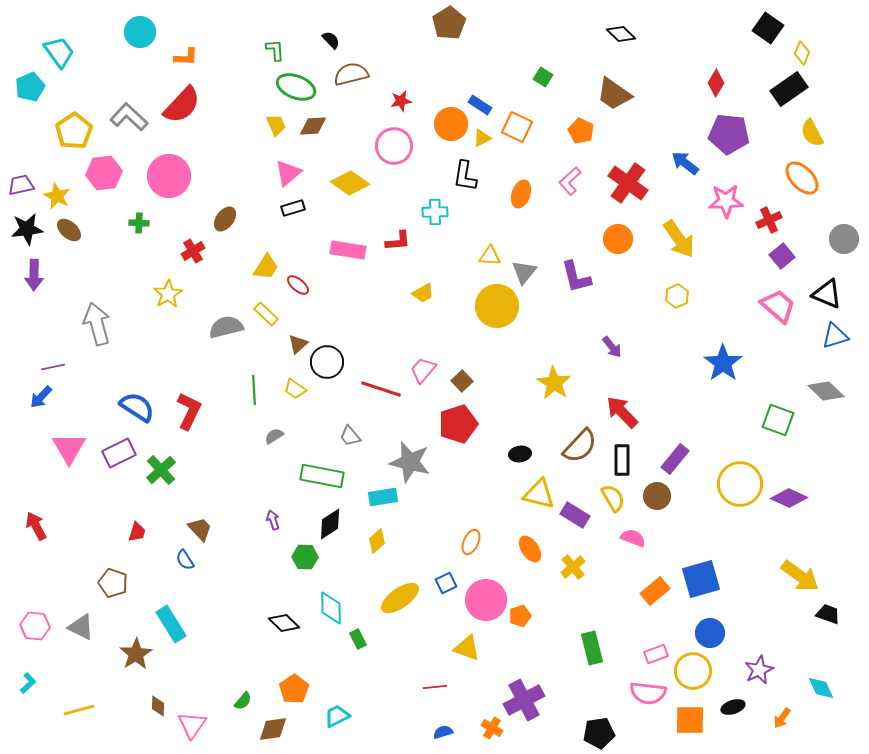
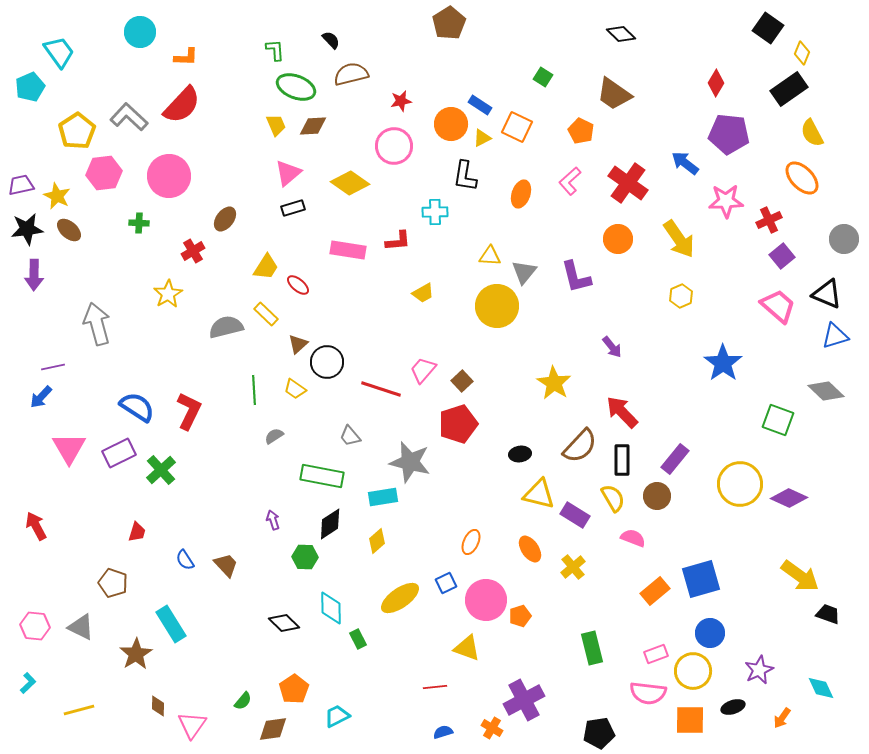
yellow pentagon at (74, 131): moved 3 px right
yellow hexagon at (677, 296): moved 4 px right
brown trapezoid at (200, 529): moved 26 px right, 36 px down
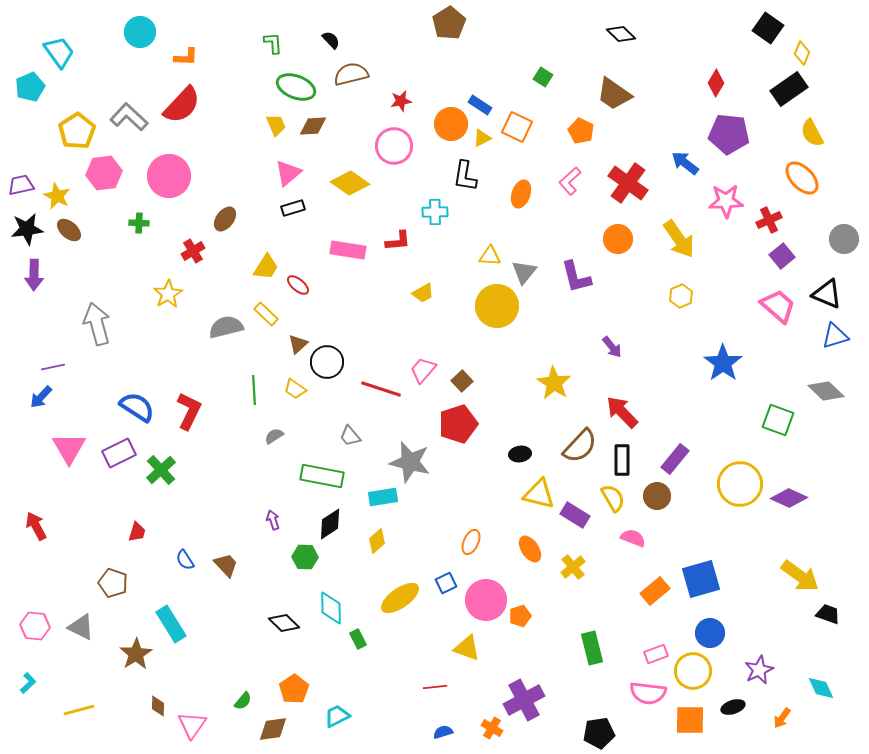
green L-shape at (275, 50): moved 2 px left, 7 px up
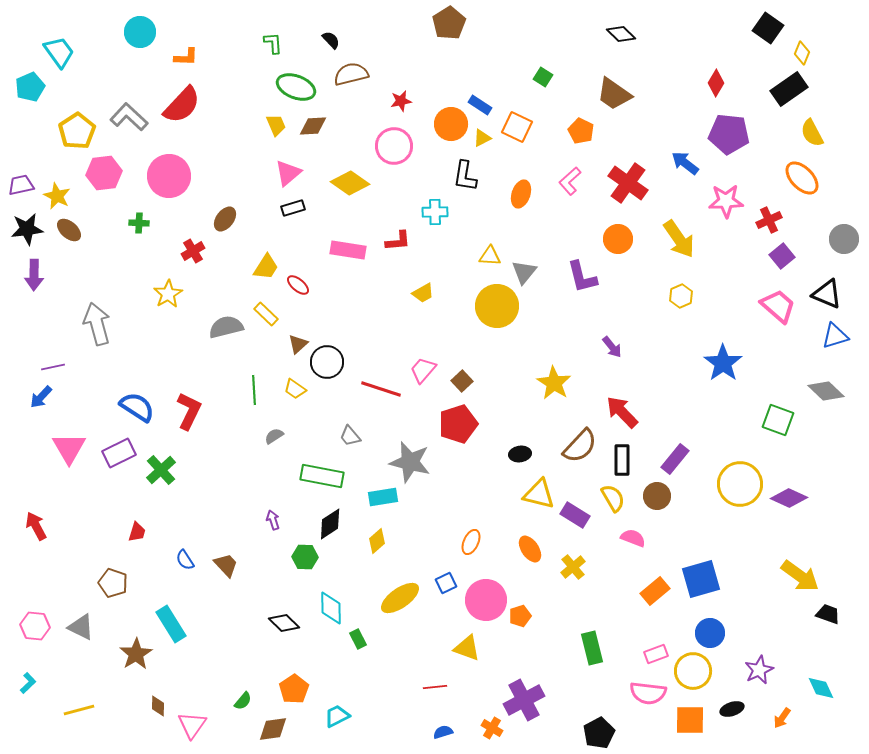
purple L-shape at (576, 277): moved 6 px right
black ellipse at (733, 707): moved 1 px left, 2 px down
black pentagon at (599, 733): rotated 20 degrees counterclockwise
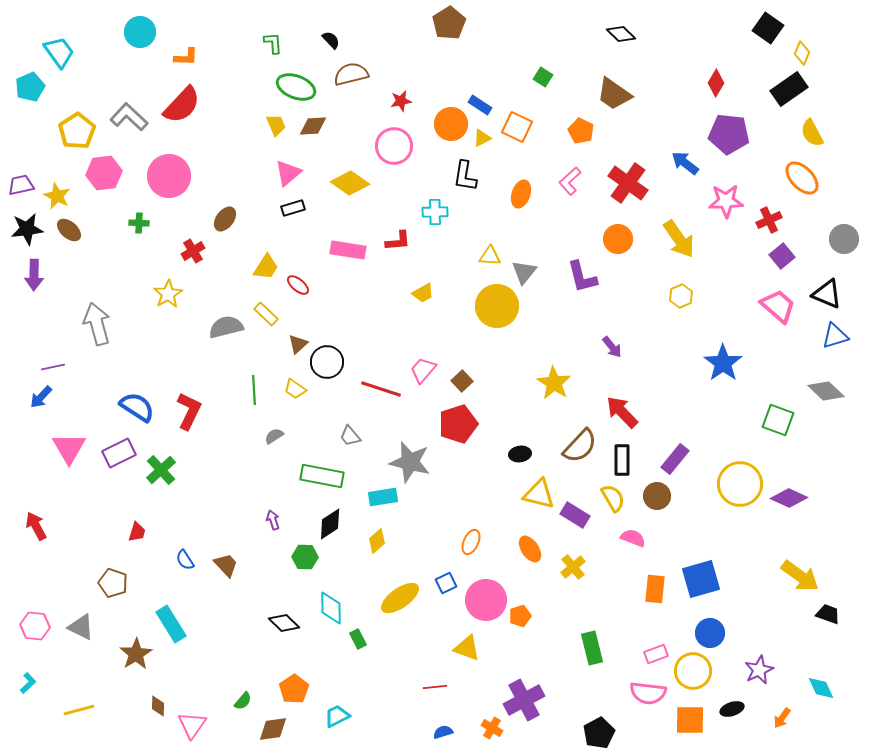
orange rectangle at (655, 591): moved 2 px up; rotated 44 degrees counterclockwise
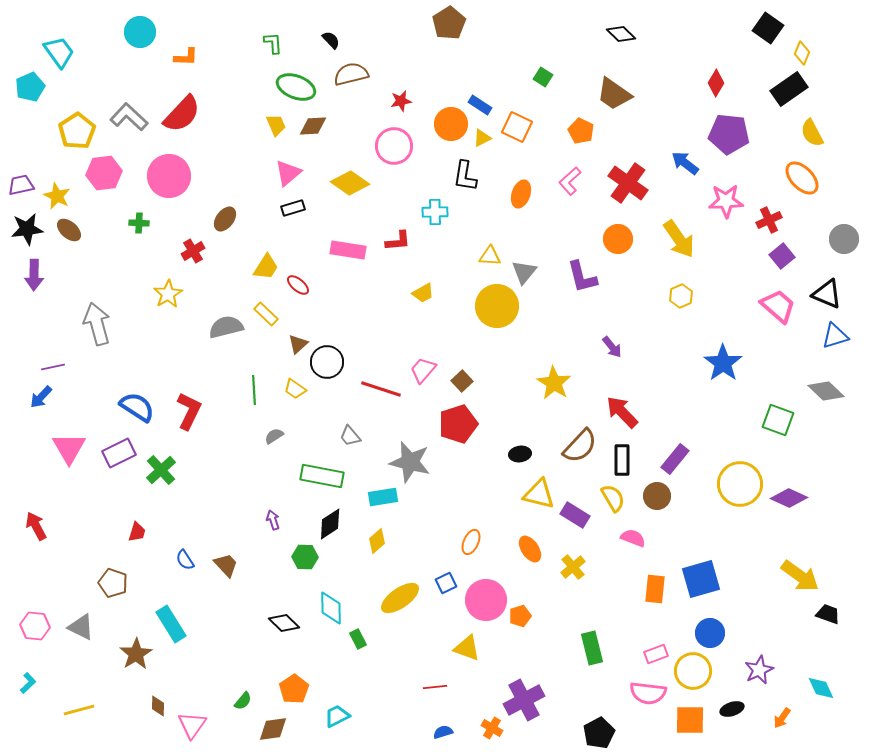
red semicircle at (182, 105): moved 9 px down
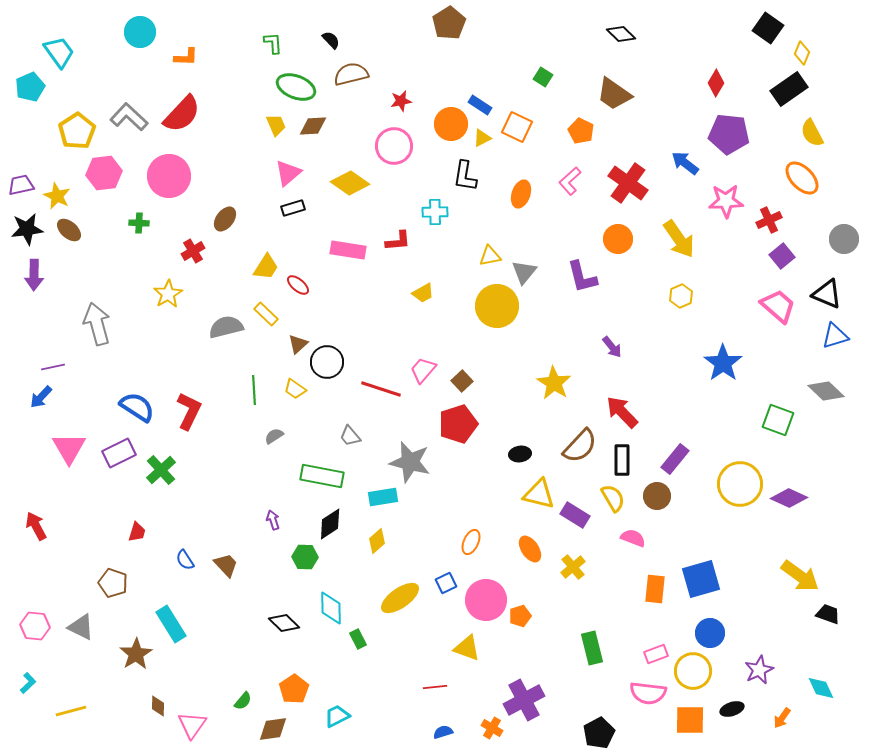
yellow triangle at (490, 256): rotated 15 degrees counterclockwise
yellow line at (79, 710): moved 8 px left, 1 px down
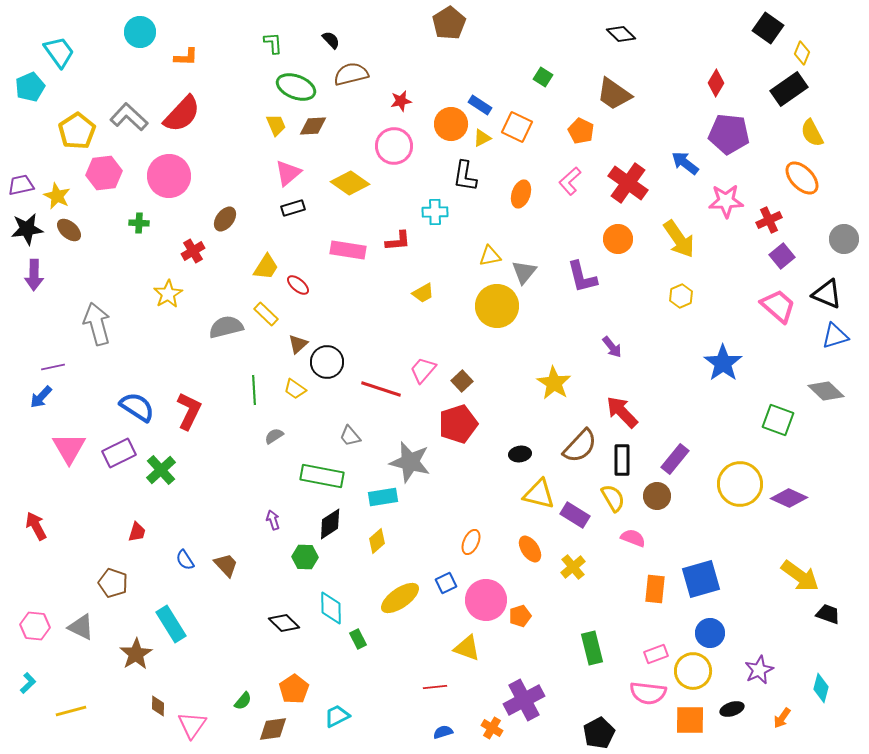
cyan diamond at (821, 688): rotated 40 degrees clockwise
